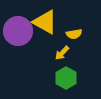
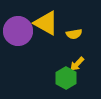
yellow triangle: moved 1 px right, 1 px down
yellow arrow: moved 15 px right, 11 px down
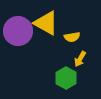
yellow semicircle: moved 2 px left, 3 px down
yellow arrow: moved 3 px right, 5 px up; rotated 14 degrees counterclockwise
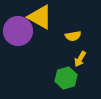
yellow triangle: moved 6 px left, 6 px up
yellow semicircle: moved 1 px right, 1 px up
green hexagon: rotated 15 degrees clockwise
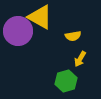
green hexagon: moved 3 px down
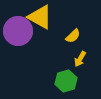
yellow semicircle: rotated 35 degrees counterclockwise
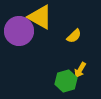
purple circle: moved 1 px right
yellow semicircle: moved 1 px right
yellow arrow: moved 11 px down
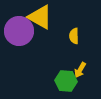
yellow semicircle: rotated 133 degrees clockwise
green hexagon: rotated 20 degrees clockwise
